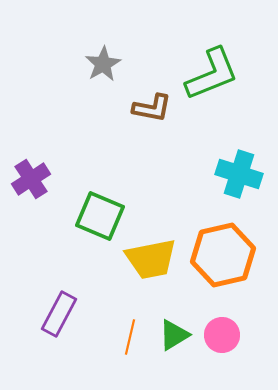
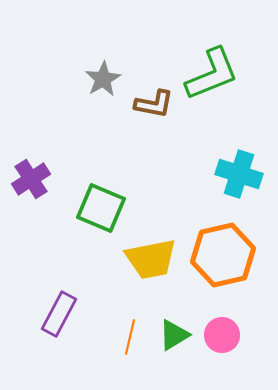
gray star: moved 15 px down
brown L-shape: moved 2 px right, 4 px up
green square: moved 1 px right, 8 px up
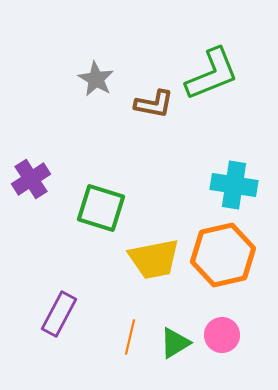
gray star: moved 7 px left; rotated 12 degrees counterclockwise
cyan cross: moved 5 px left, 11 px down; rotated 9 degrees counterclockwise
green square: rotated 6 degrees counterclockwise
yellow trapezoid: moved 3 px right
green triangle: moved 1 px right, 8 px down
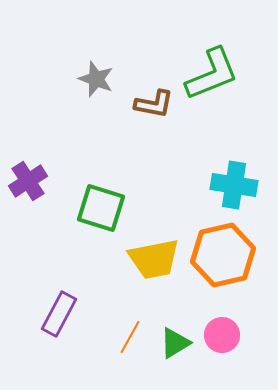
gray star: rotated 9 degrees counterclockwise
purple cross: moved 3 px left, 2 px down
orange line: rotated 16 degrees clockwise
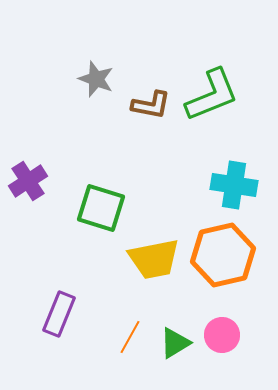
green L-shape: moved 21 px down
brown L-shape: moved 3 px left, 1 px down
purple rectangle: rotated 6 degrees counterclockwise
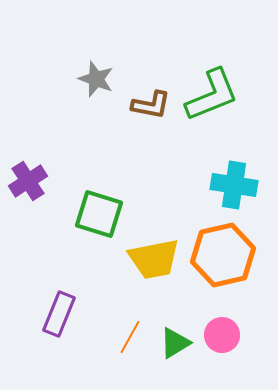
green square: moved 2 px left, 6 px down
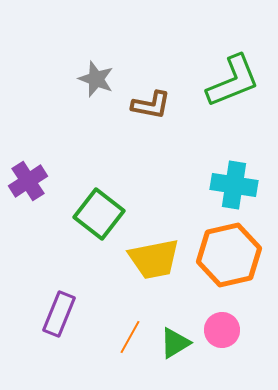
green L-shape: moved 21 px right, 14 px up
green square: rotated 21 degrees clockwise
orange hexagon: moved 6 px right
pink circle: moved 5 px up
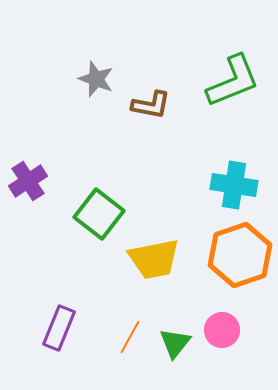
orange hexagon: moved 11 px right; rotated 6 degrees counterclockwise
purple rectangle: moved 14 px down
green triangle: rotated 20 degrees counterclockwise
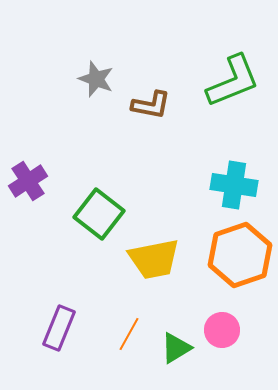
orange line: moved 1 px left, 3 px up
green triangle: moved 1 px right, 5 px down; rotated 20 degrees clockwise
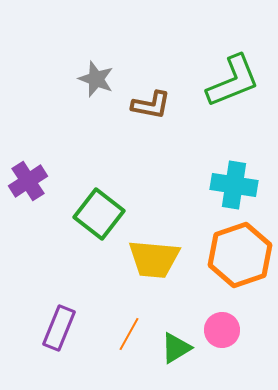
yellow trapezoid: rotated 16 degrees clockwise
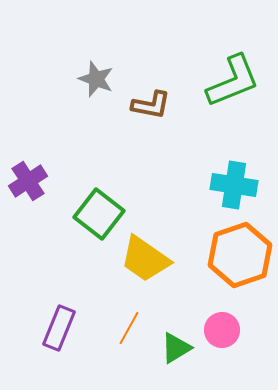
yellow trapezoid: moved 9 px left; rotated 30 degrees clockwise
orange line: moved 6 px up
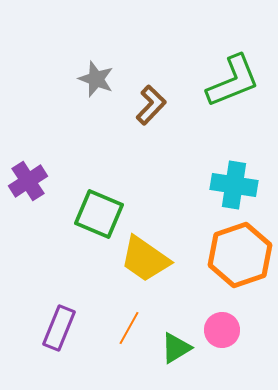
brown L-shape: rotated 57 degrees counterclockwise
green square: rotated 15 degrees counterclockwise
